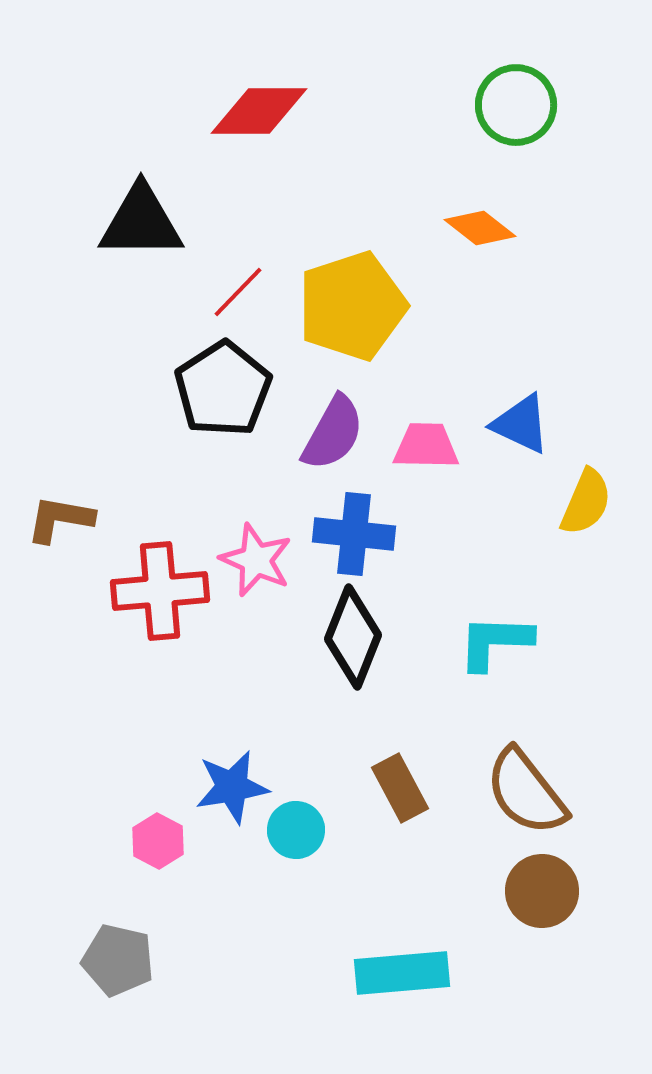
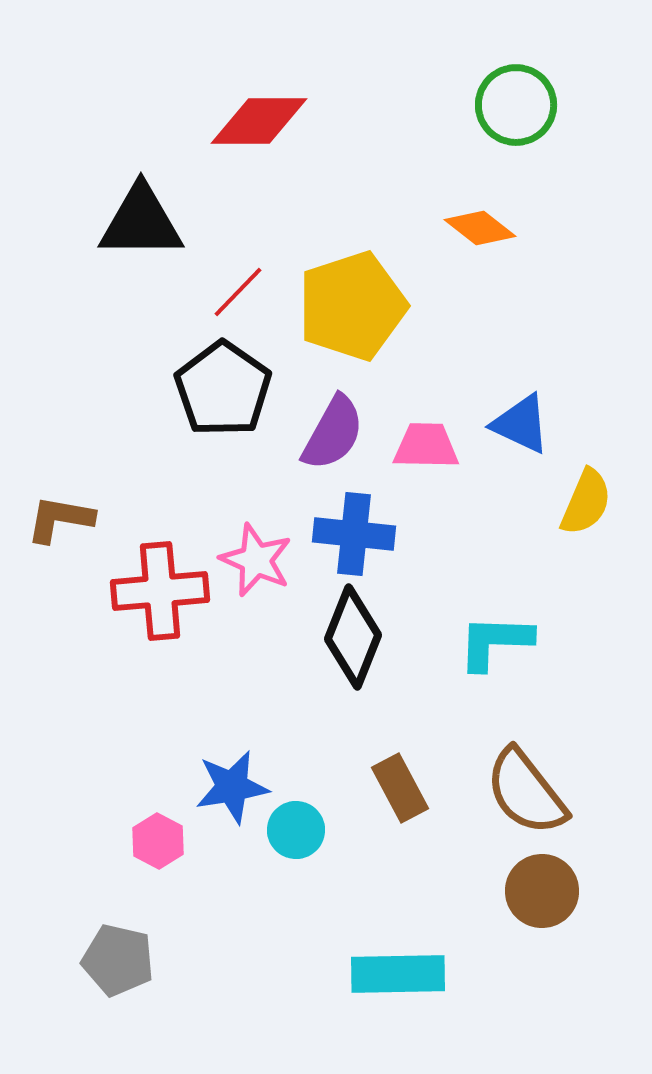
red diamond: moved 10 px down
black pentagon: rotated 4 degrees counterclockwise
cyan rectangle: moved 4 px left, 1 px down; rotated 4 degrees clockwise
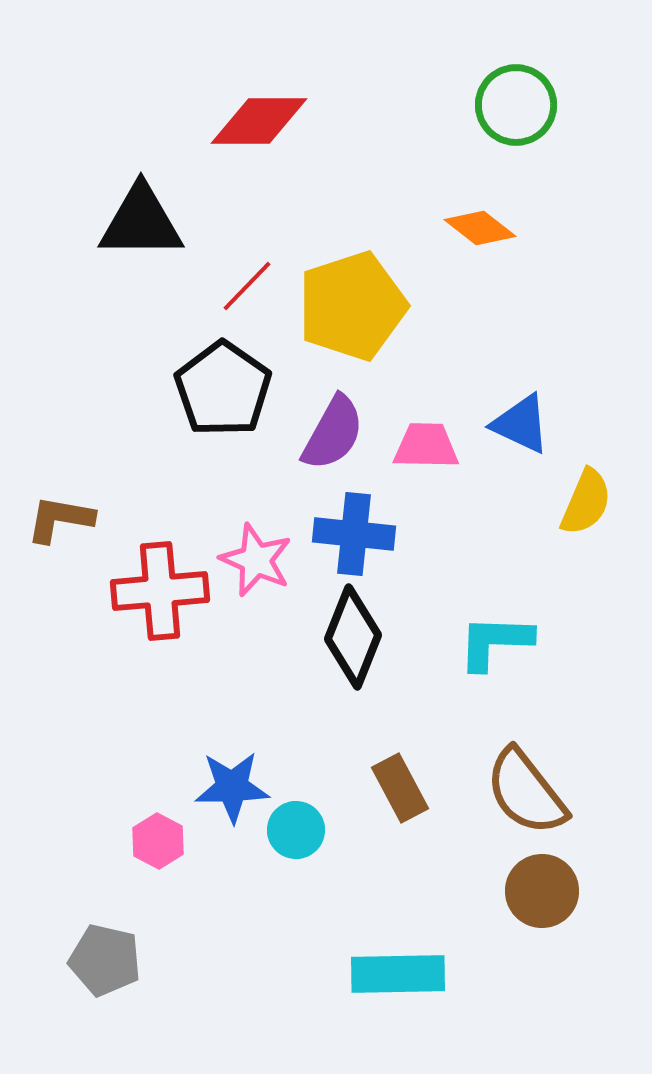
red line: moved 9 px right, 6 px up
blue star: rotated 8 degrees clockwise
gray pentagon: moved 13 px left
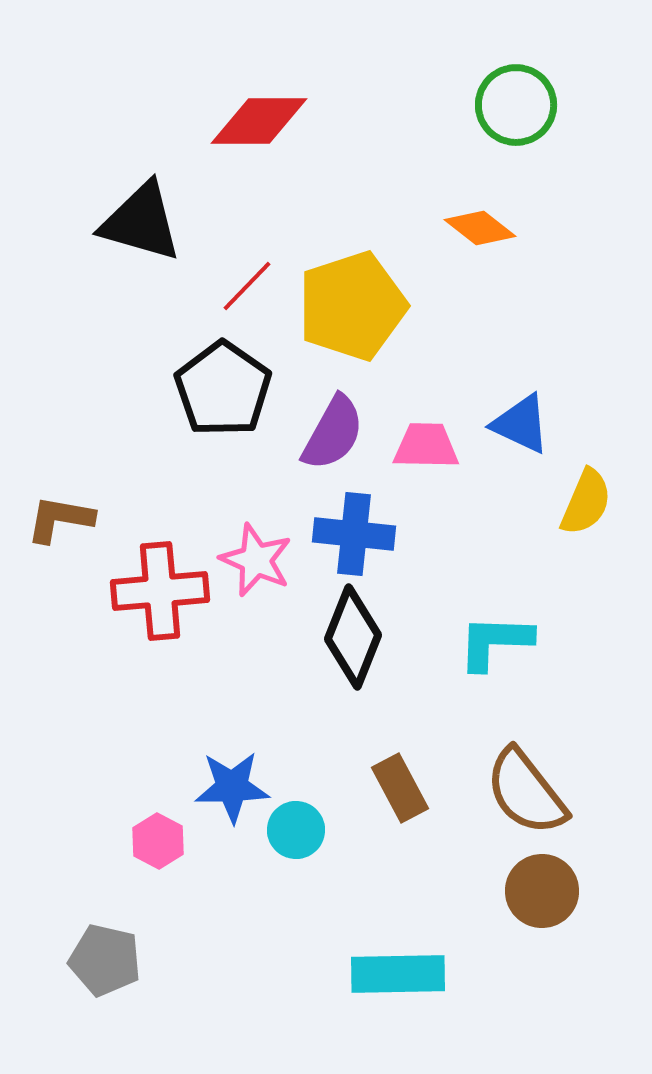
black triangle: rotated 16 degrees clockwise
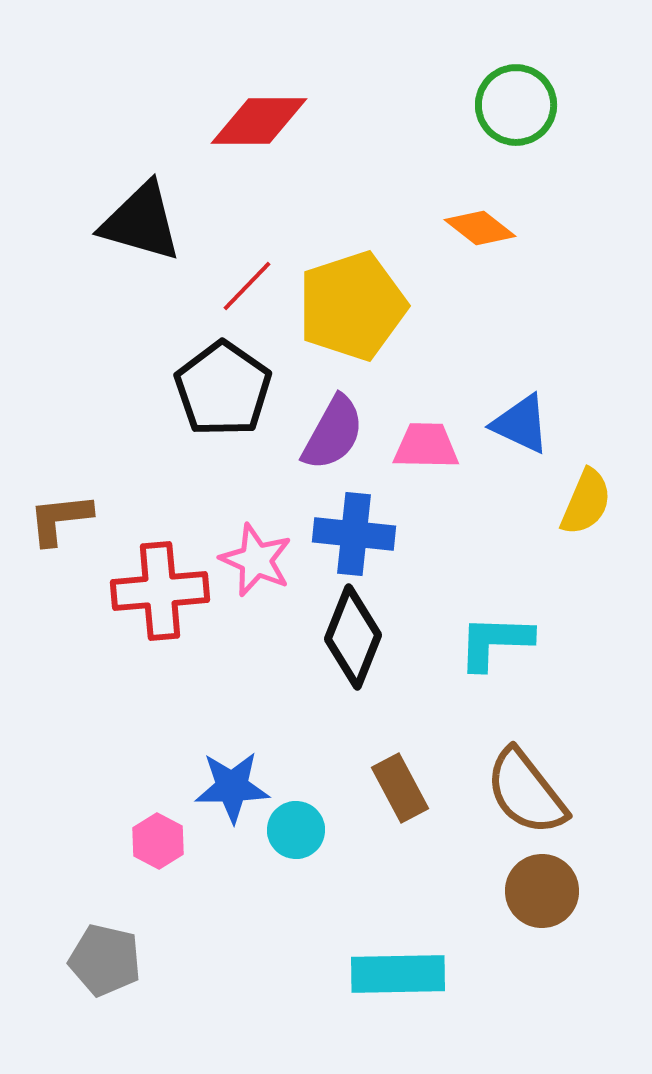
brown L-shape: rotated 16 degrees counterclockwise
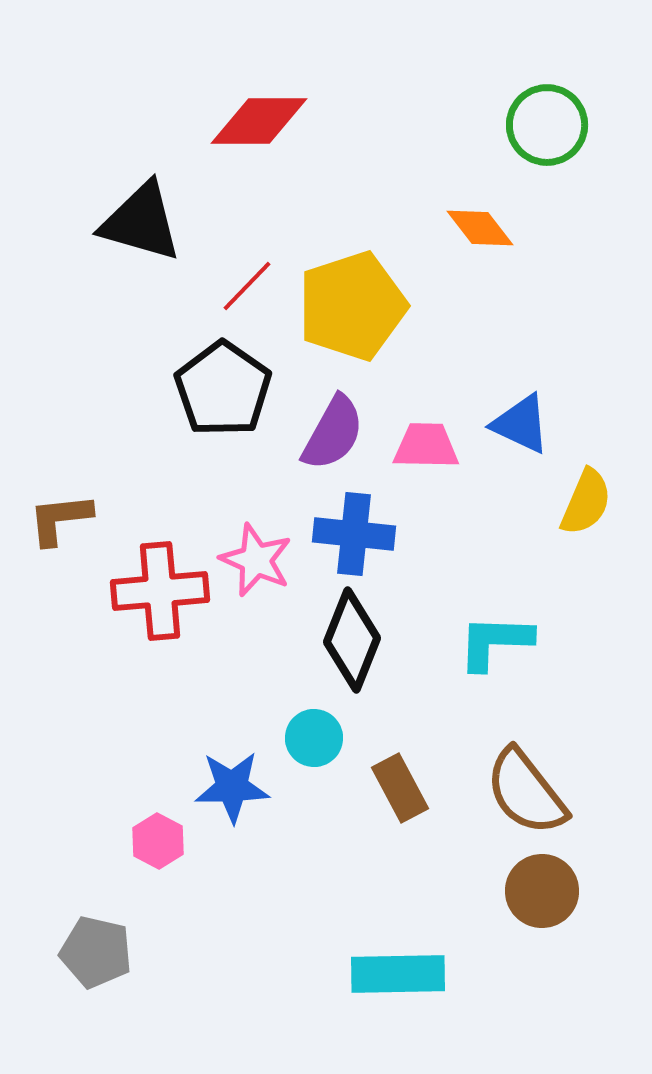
green circle: moved 31 px right, 20 px down
orange diamond: rotated 14 degrees clockwise
black diamond: moved 1 px left, 3 px down
cyan circle: moved 18 px right, 92 px up
gray pentagon: moved 9 px left, 8 px up
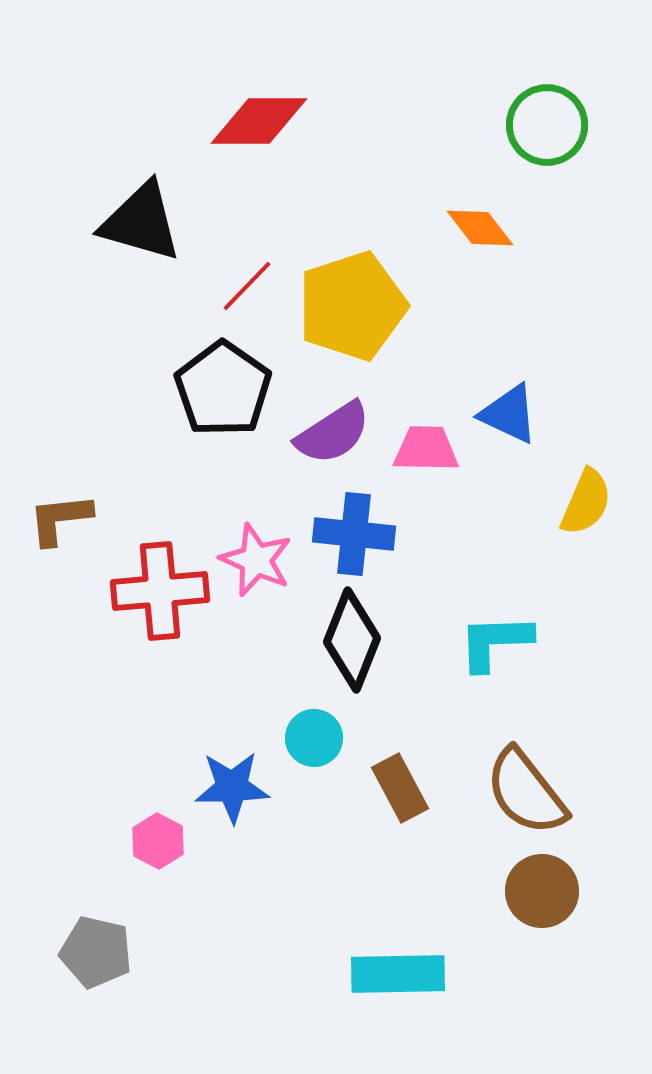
blue triangle: moved 12 px left, 10 px up
purple semicircle: rotated 28 degrees clockwise
pink trapezoid: moved 3 px down
cyan L-shape: rotated 4 degrees counterclockwise
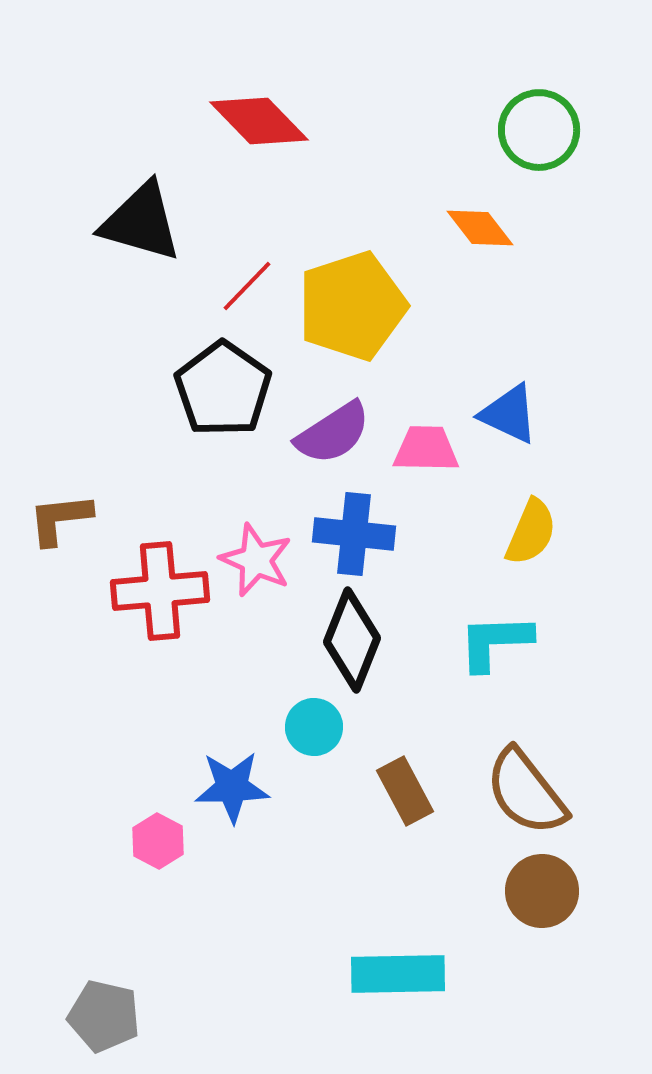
red diamond: rotated 46 degrees clockwise
green circle: moved 8 px left, 5 px down
yellow semicircle: moved 55 px left, 30 px down
cyan circle: moved 11 px up
brown rectangle: moved 5 px right, 3 px down
gray pentagon: moved 8 px right, 64 px down
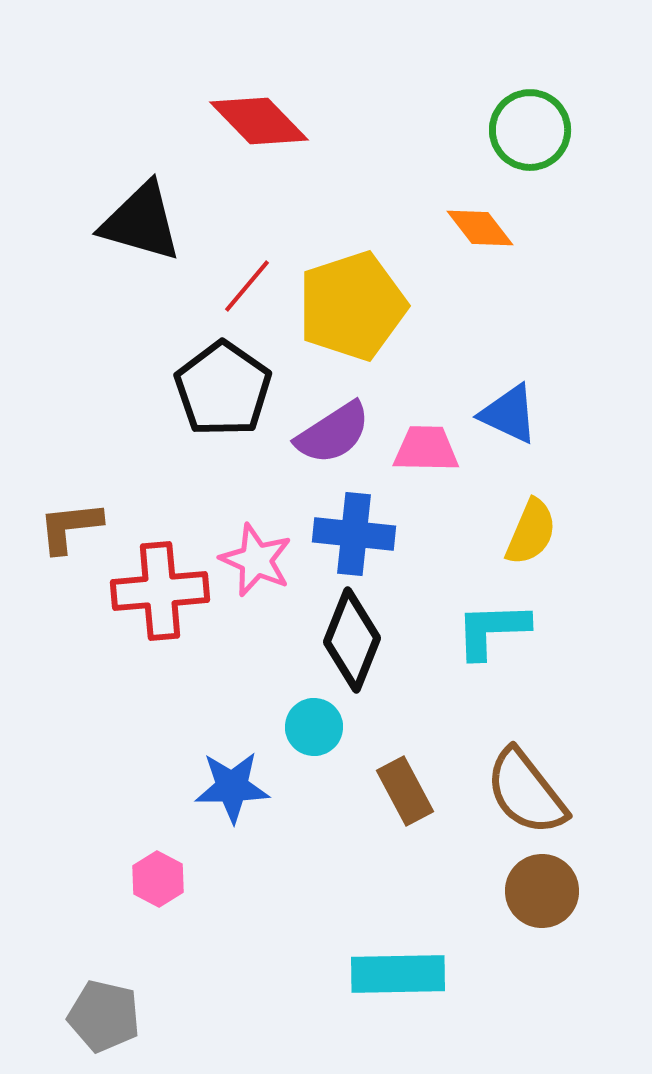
green circle: moved 9 px left
red line: rotated 4 degrees counterclockwise
brown L-shape: moved 10 px right, 8 px down
cyan L-shape: moved 3 px left, 12 px up
pink hexagon: moved 38 px down
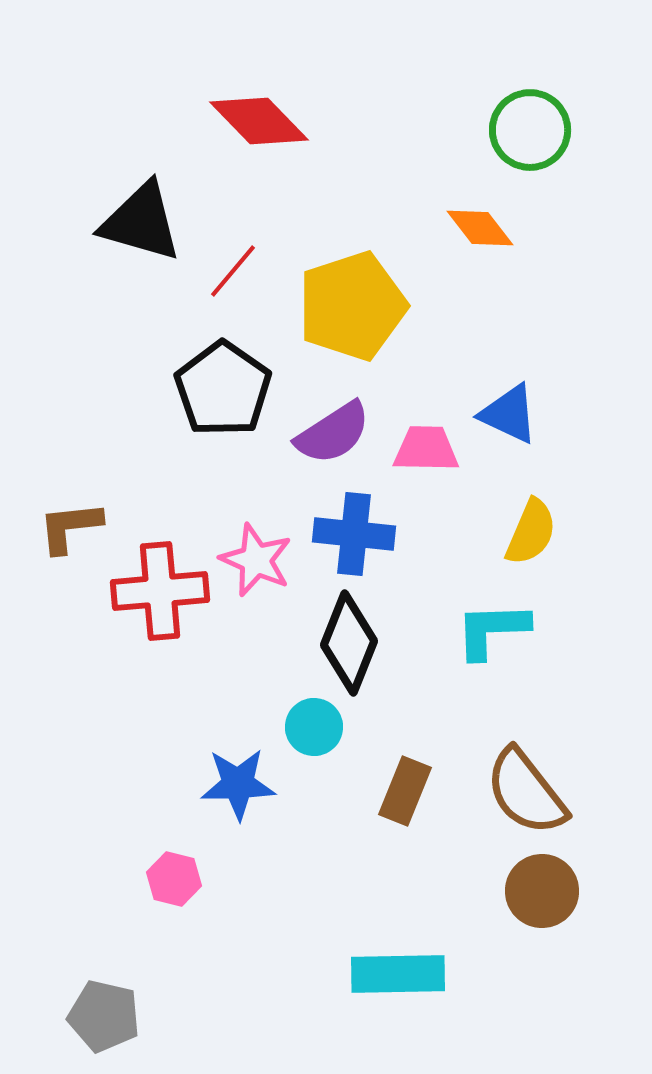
red line: moved 14 px left, 15 px up
black diamond: moved 3 px left, 3 px down
blue star: moved 6 px right, 3 px up
brown rectangle: rotated 50 degrees clockwise
pink hexagon: moved 16 px right; rotated 14 degrees counterclockwise
